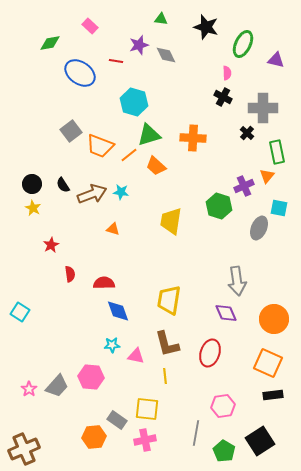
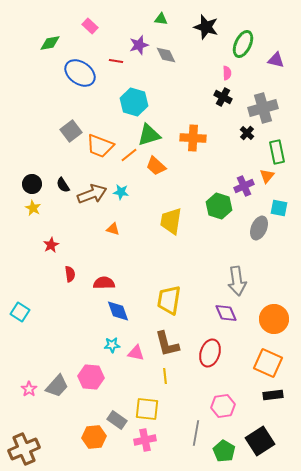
gray cross at (263, 108): rotated 16 degrees counterclockwise
pink triangle at (136, 356): moved 3 px up
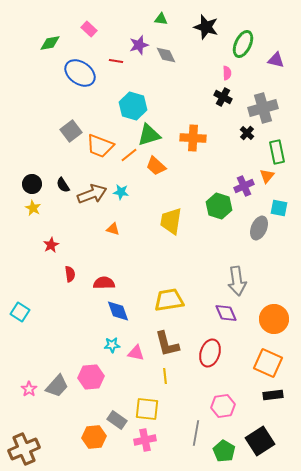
pink rectangle at (90, 26): moved 1 px left, 3 px down
cyan hexagon at (134, 102): moved 1 px left, 4 px down
yellow trapezoid at (169, 300): rotated 72 degrees clockwise
pink hexagon at (91, 377): rotated 10 degrees counterclockwise
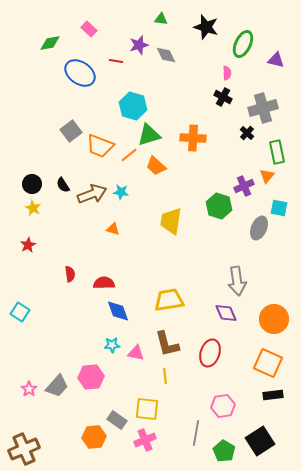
red star at (51, 245): moved 23 px left
pink cross at (145, 440): rotated 10 degrees counterclockwise
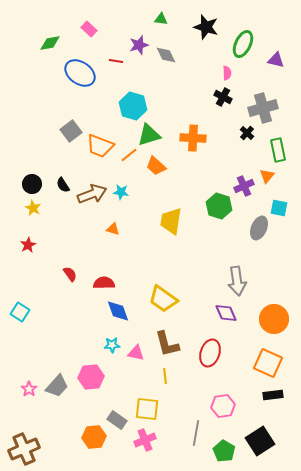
green rectangle at (277, 152): moved 1 px right, 2 px up
red semicircle at (70, 274): rotated 28 degrees counterclockwise
yellow trapezoid at (169, 300): moved 6 px left, 1 px up; rotated 136 degrees counterclockwise
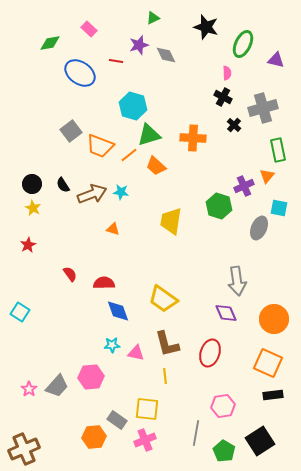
green triangle at (161, 19): moved 8 px left, 1 px up; rotated 32 degrees counterclockwise
black cross at (247, 133): moved 13 px left, 8 px up
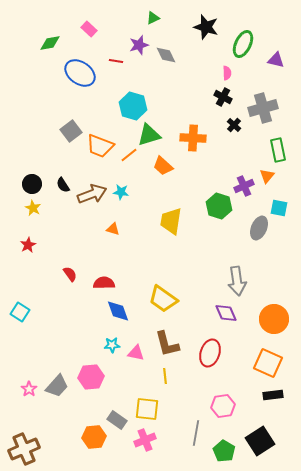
orange trapezoid at (156, 166): moved 7 px right
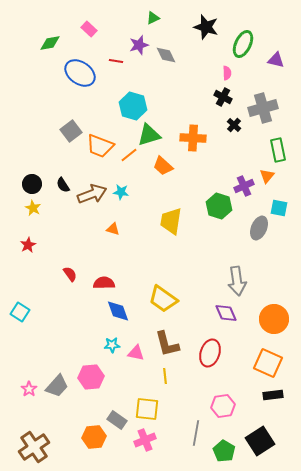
brown cross at (24, 449): moved 10 px right, 2 px up; rotated 12 degrees counterclockwise
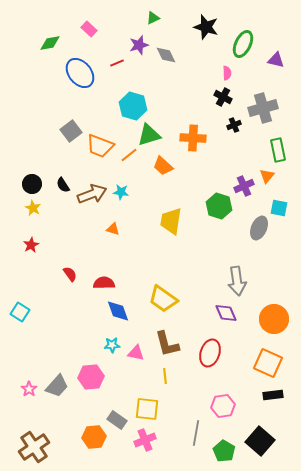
red line at (116, 61): moved 1 px right, 2 px down; rotated 32 degrees counterclockwise
blue ellipse at (80, 73): rotated 16 degrees clockwise
black cross at (234, 125): rotated 24 degrees clockwise
red star at (28, 245): moved 3 px right
black square at (260, 441): rotated 16 degrees counterclockwise
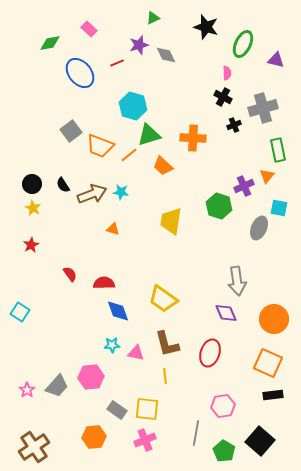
pink star at (29, 389): moved 2 px left, 1 px down
gray rectangle at (117, 420): moved 10 px up
